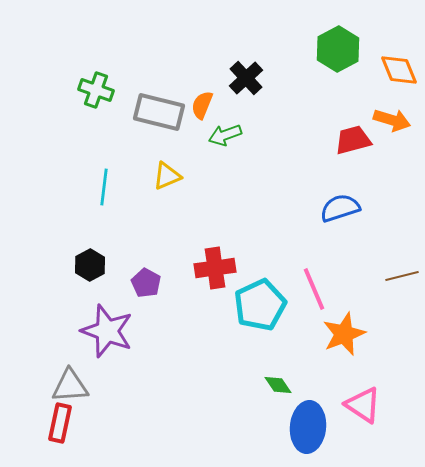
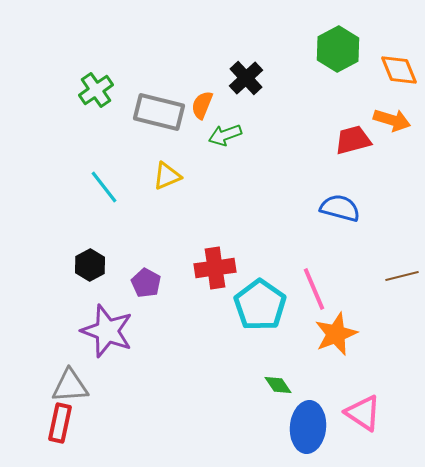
green cross: rotated 36 degrees clockwise
cyan line: rotated 45 degrees counterclockwise
blue semicircle: rotated 33 degrees clockwise
cyan pentagon: rotated 12 degrees counterclockwise
orange star: moved 8 px left
pink triangle: moved 8 px down
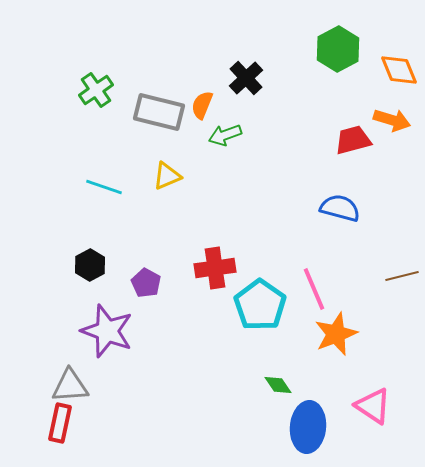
cyan line: rotated 33 degrees counterclockwise
pink triangle: moved 10 px right, 7 px up
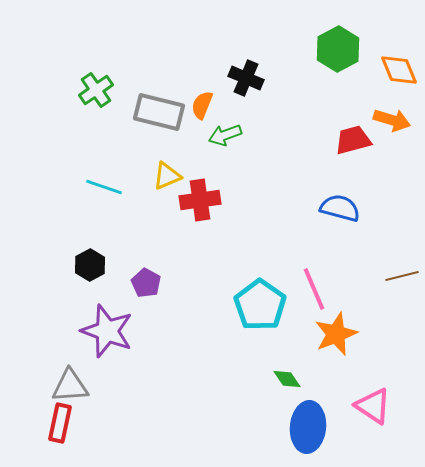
black cross: rotated 24 degrees counterclockwise
red cross: moved 15 px left, 68 px up
green diamond: moved 9 px right, 6 px up
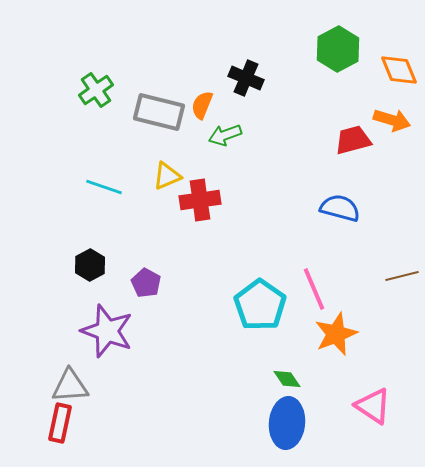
blue ellipse: moved 21 px left, 4 px up
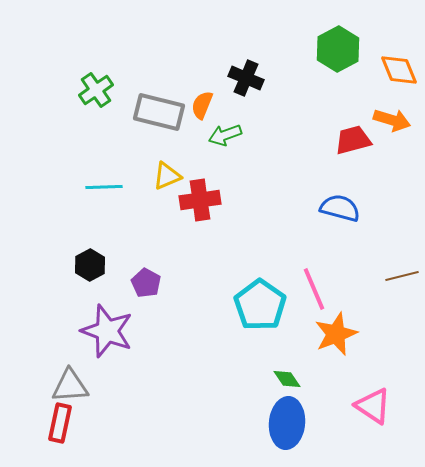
cyan line: rotated 21 degrees counterclockwise
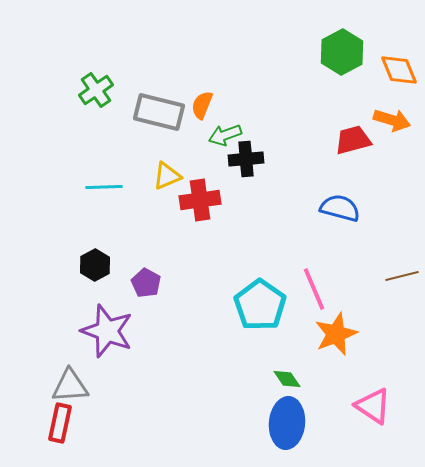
green hexagon: moved 4 px right, 3 px down
black cross: moved 81 px down; rotated 28 degrees counterclockwise
black hexagon: moved 5 px right
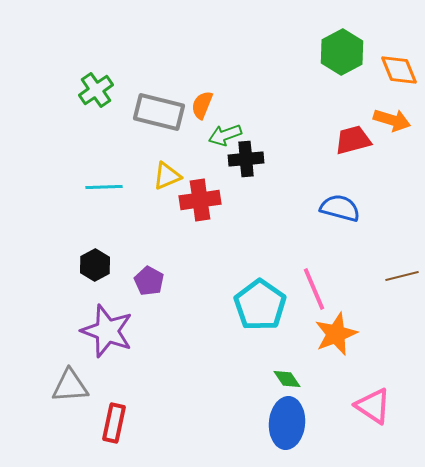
purple pentagon: moved 3 px right, 2 px up
red rectangle: moved 54 px right
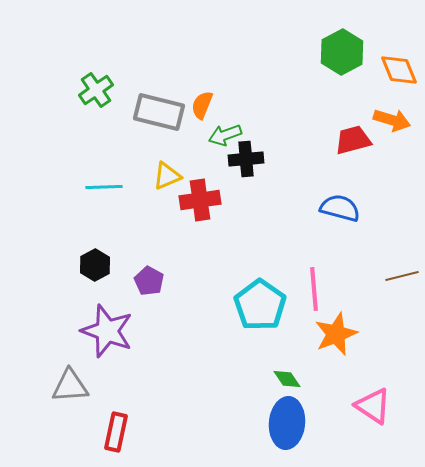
pink line: rotated 18 degrees clockwise
red rectangle: moved 2 px right, 9 px down
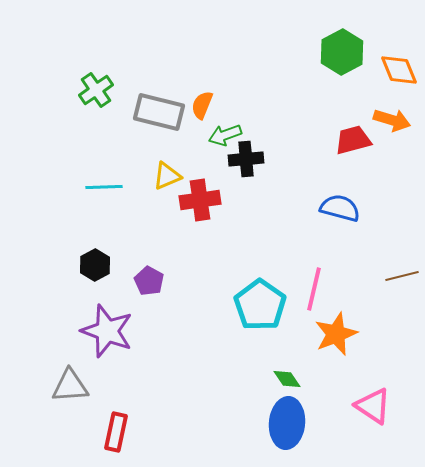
pink line: rotated 18 degrees clockwise
